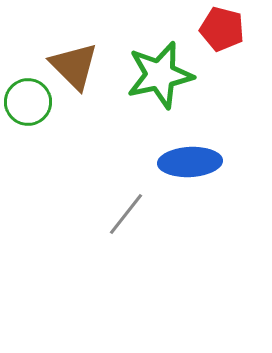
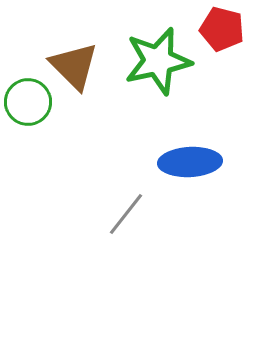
green star: moved 2 px left, 14 px up
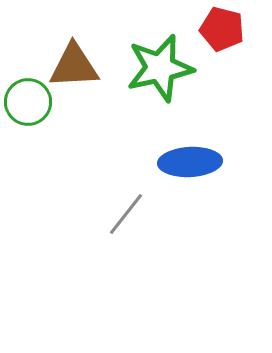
green star: moved 2 px right, 7 px down
brown triangle: rotated 48 degrees counterclockwise
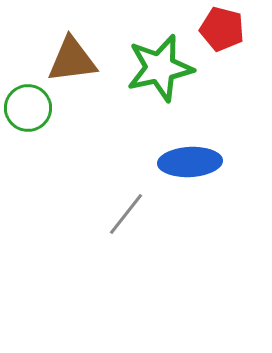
brown triangle: moved 2 px left, 6 px up; rotated 4 degrees counterclockwise
green circle: moved 6 px down
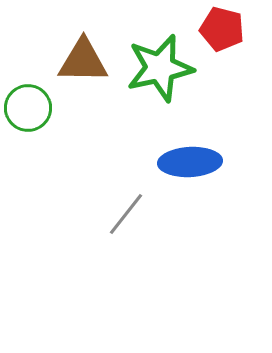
brown triangle: moved 11 px right, 1 px down; rotated 8 degrees clockwise
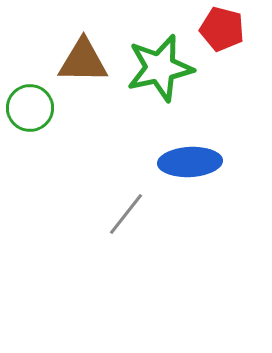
green circle: moved 2 px right
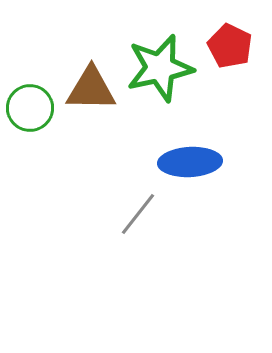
red pentagon: moved 8 px right, 17 px down; rotated 12 degrees clockwise
brown triangle: moved 8 px right, 28 px down
gray line: moved 12 px right
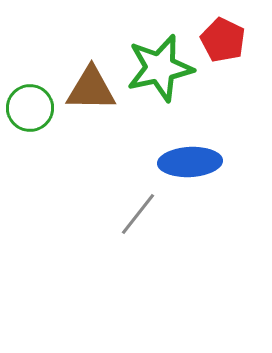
red pentagon: moved 7 px left, 6 px up
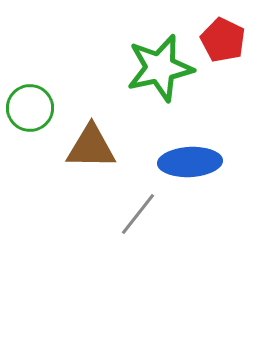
brown triangle: moved 58 px down
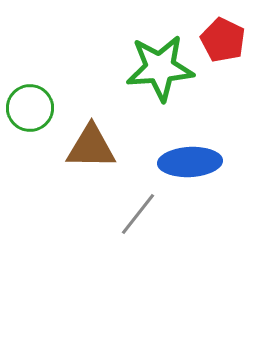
green star: rotated 8 degrees clockwise
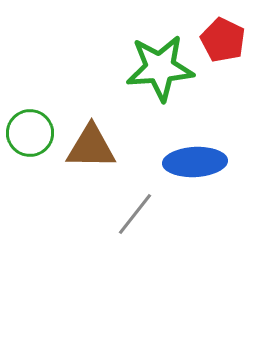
green circle: moved 25 px down
blue ellipse: moved 5 px right
gray line: moved 3 px left
